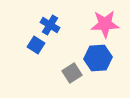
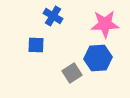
blue cross: moved 3 px right, 9 px up
blue square: rotated 30 degrees counterclockwise
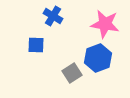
pink star: rotated 12 degrees clockwise
blue hexagon: rotated 16 degrees counterclockwise
